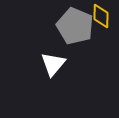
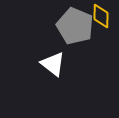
white triangle: rotated 32 degrees counterclockwise
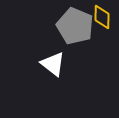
yellow diamond: moved 1 px right, 1 px down
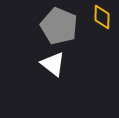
gray pentagon: moved 16 px left
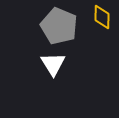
white triangle: rotated 20 degrees clockwise
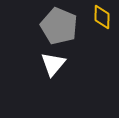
white triangle: rotated 12 degrees clockwise
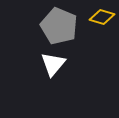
yellow diamond: rotated 75 degrees counterclockwise
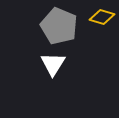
white triangle: rotated 8 degrees counterclockwise
